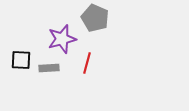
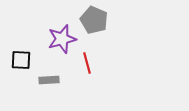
gray pentagon: moved 1 px left, 2 px down
red line: rotated 30 degrees counterclockwise
gray rectangle: moved 12 px down
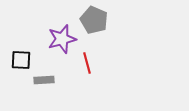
gray rectangle: moved 5 px left
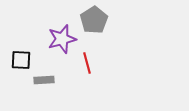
gray pentagon: rotated 16 degrees clockwise
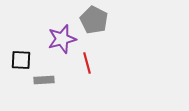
gray pentagon: rotated 12 degrees counterclockwise
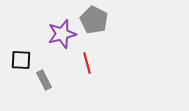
purple star: moved 5 px up
gray rectangle: rotated 66 degrees clockwise
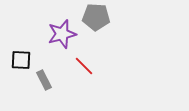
gray pentagon: moved 2 px right, 3 px up; rotated 24 degrees counterclockwise
red line: moved 3 px left, 3 px down; rotated 30 degrees counterclockwise
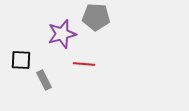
red line: moved 2 px up; rotated 40 degrees counterclockwise
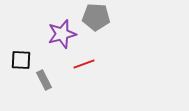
red line: rotated 25 degrees counterclockwise
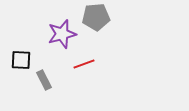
gray pentagon: rotated 8 degrees counterclockwise
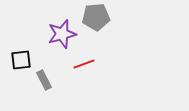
black square: rotated 10 degrees counterclockwise
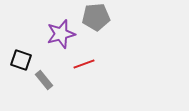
purple star: moved 1 px left
black square: rotated 25 degrees clockwise
gray rectangle: rotated 12 degrees counterclockwise
